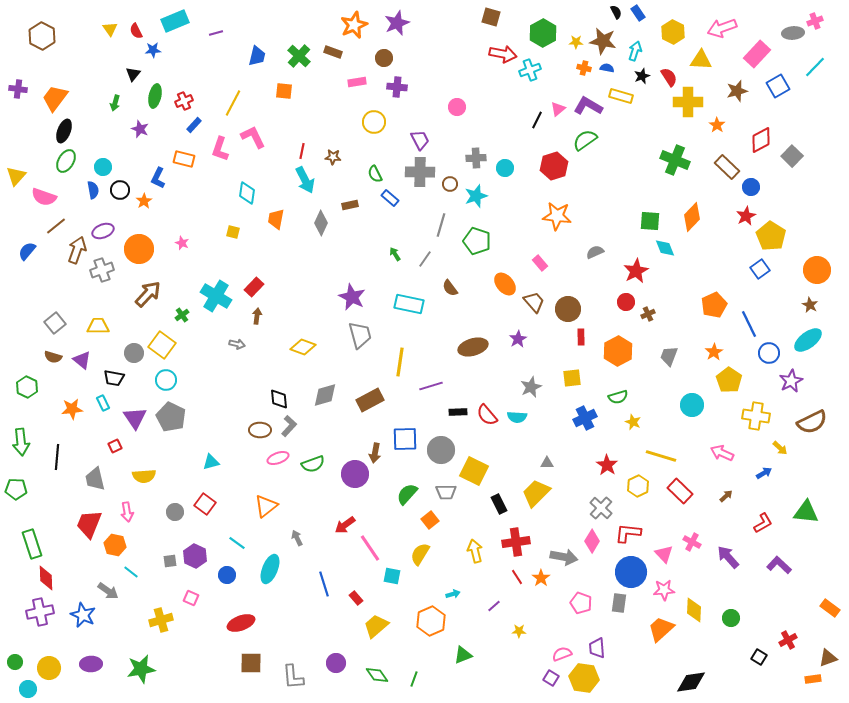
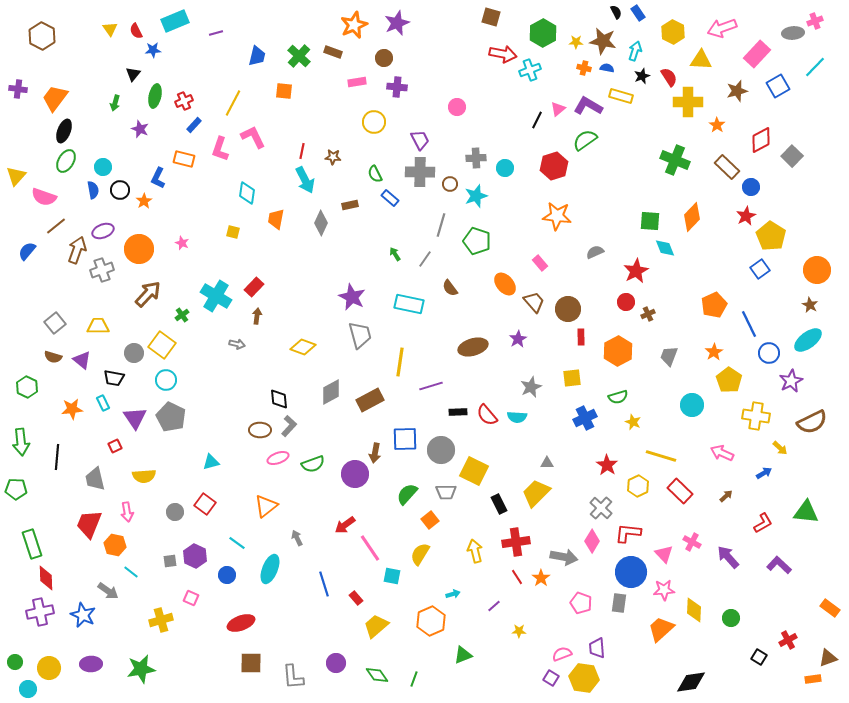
gray diamond at (325, 395): moved 6 px right, 3 px up; rotated 12 degrees counterclockwise
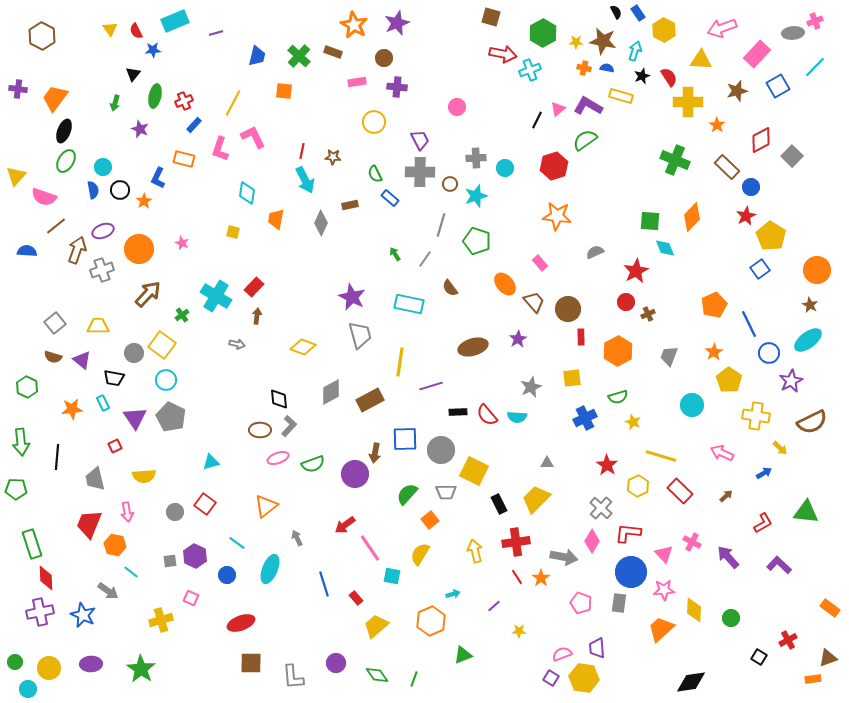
orange star at (354, 25): rotated 20 degrees counterclockwise
yellow hexagon at (673, 32): moved 9 px left, 2 px up
blue semicircle at (27, 251): rotated 54 degrees clockwise
yellow trapezoid at (536, 493): moved 6 px down
green star at (141, 669): rotated 28 degrees counterclockwise
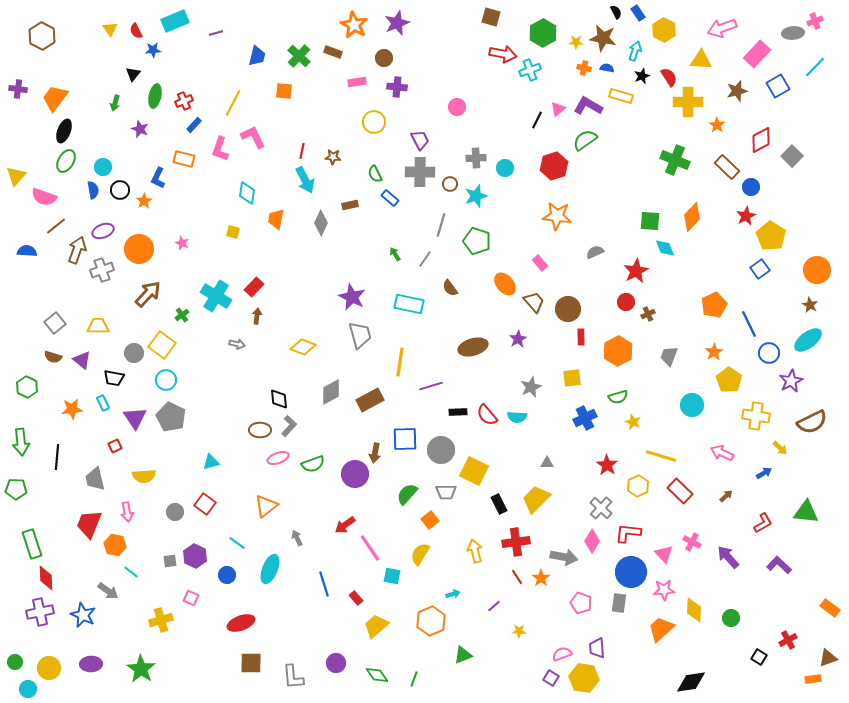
brown star at (603, 41): moved 3 px up
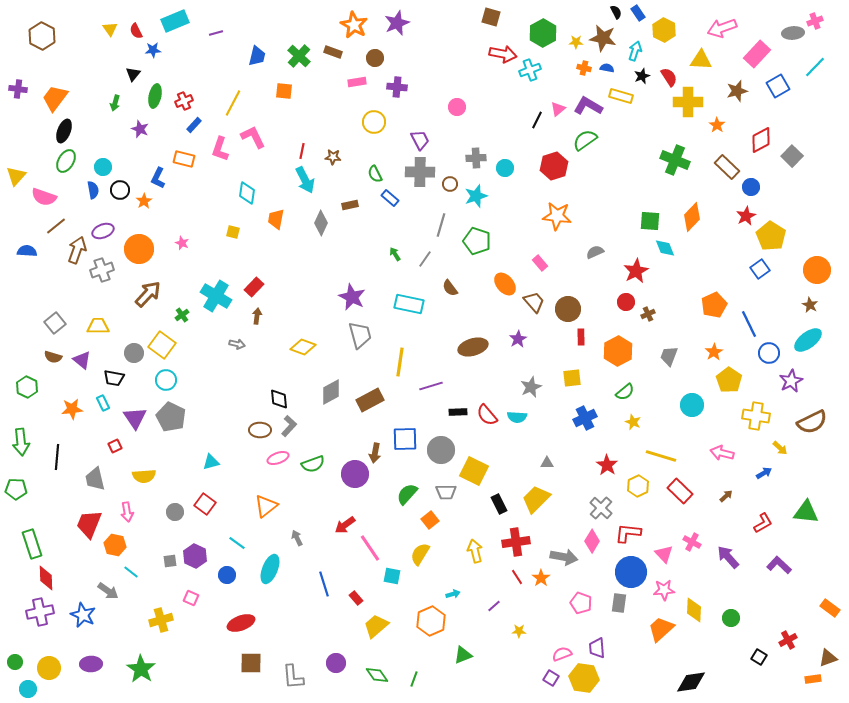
brown circle at (384, 58): moved 9 px left
green semicircle at (618, 397): moved 7 px right, 5 px up; rotated 24 degrees counterclockwise
pink arrow at (722, 453): rotated 10 degrees counterclockwise
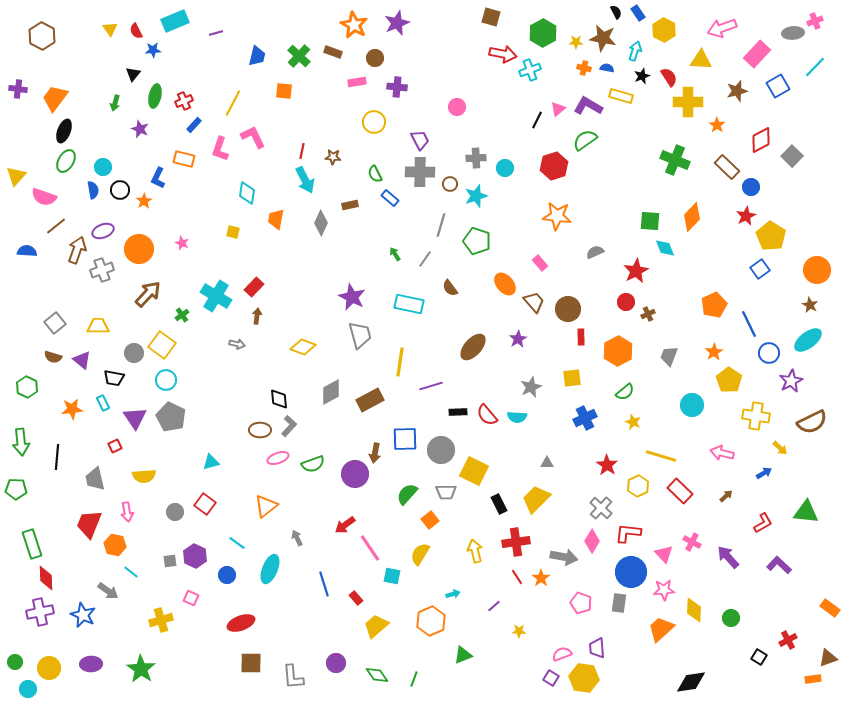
brown ellipse at (473, 347): rotated 32 degrees counterclockwise
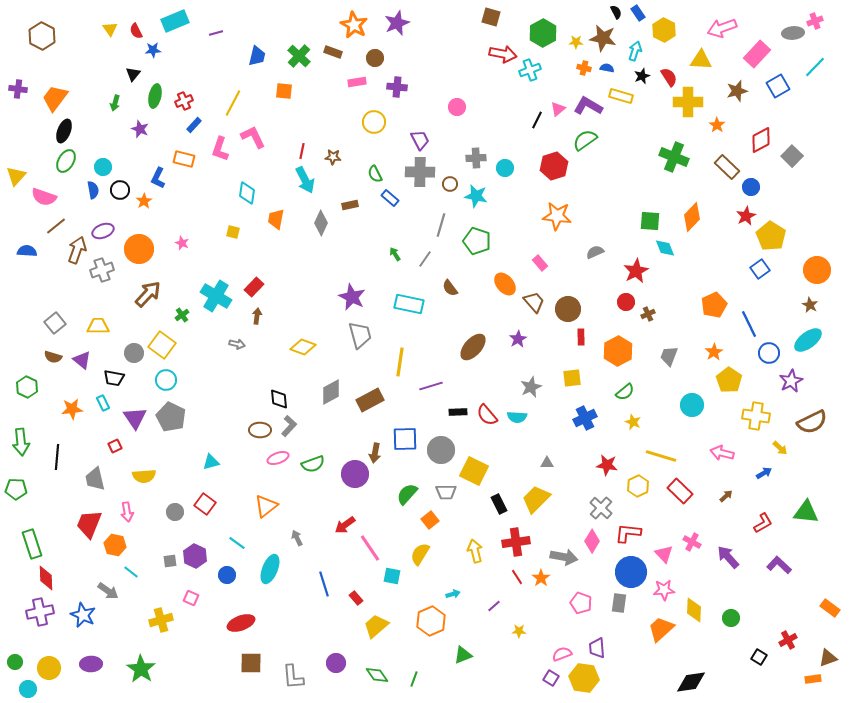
green cross at (675, 160): moved 1 px left, 3 px up
cyan star at (476, 196): rotated 30 degrees clockwise
red star at (607, 465): rotated 25 degrees counterclockwise
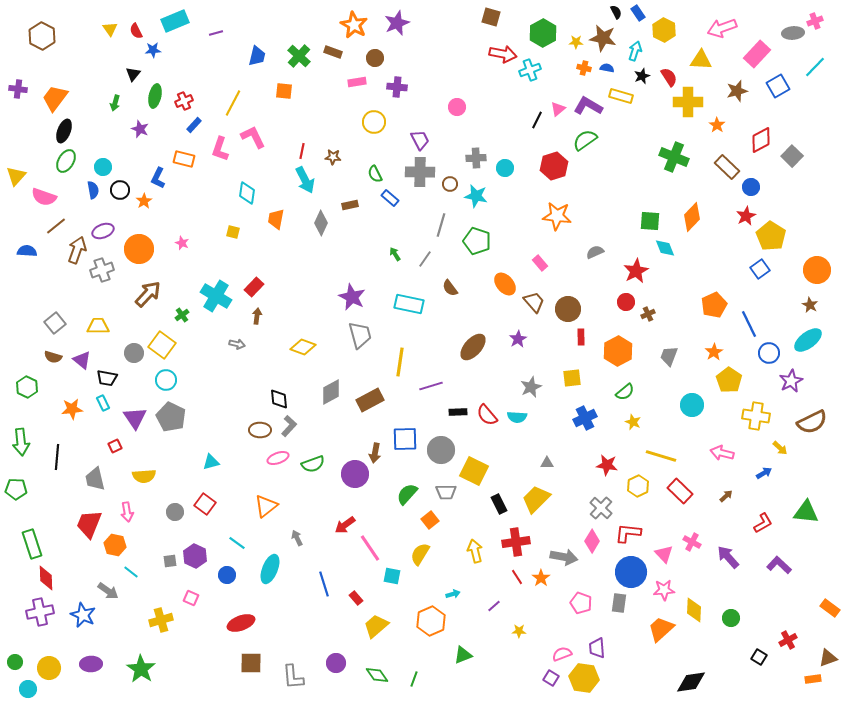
black trapezoid at (114, 378): moved 7 px left
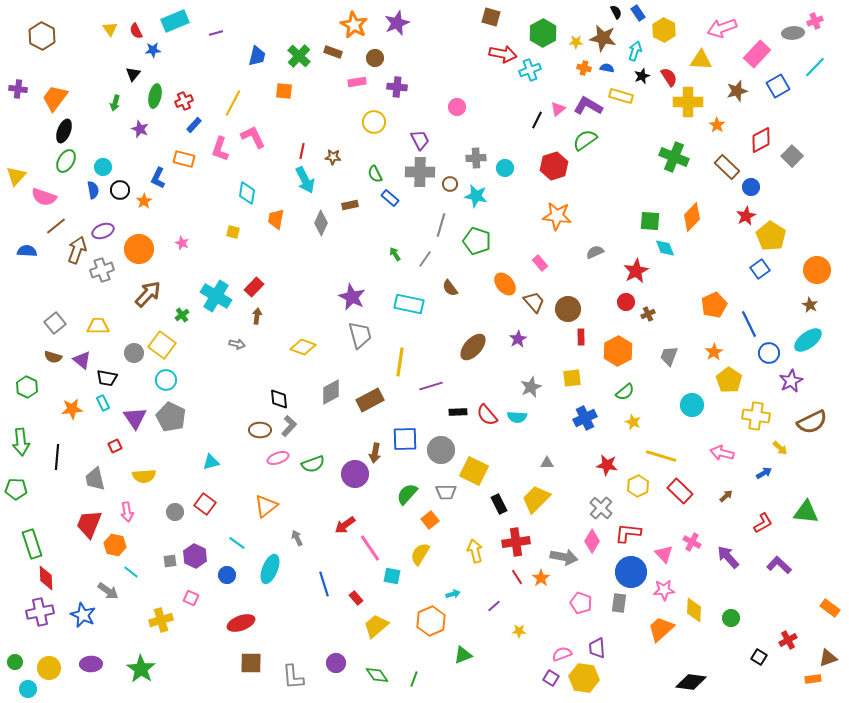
black diamond at (691, 682): rotated 16 degrees clockwise
